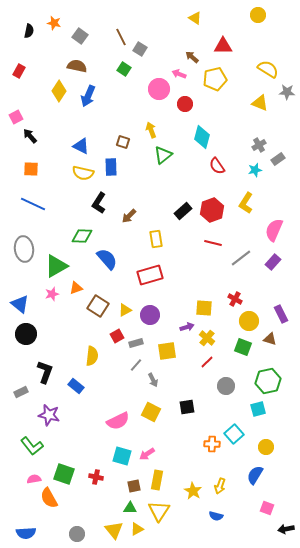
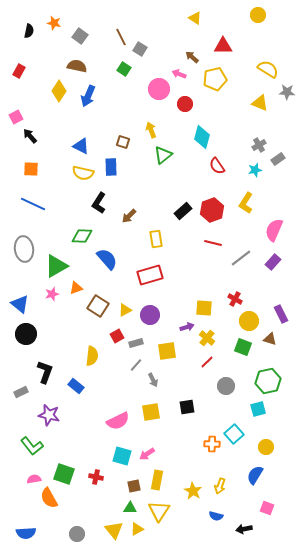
yellow square at (151, 412): rotated 36 degrees counterclockwise
black arrow at (286, 529): moved 42 px left
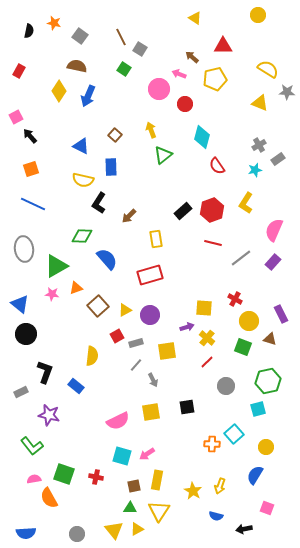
brown square at (123, 142): moved 8 px left, 7 px up; rotated 24 degrees clockwise
orange square at (31, 169): rotated 21 degrees counterclockwise
yellow semicircle at (83, 173): moved 7 px down
pink star at (52, 294): rotated 24 degrees clockwise
brown square at (98, 306): rotated 15 degrees clockwise
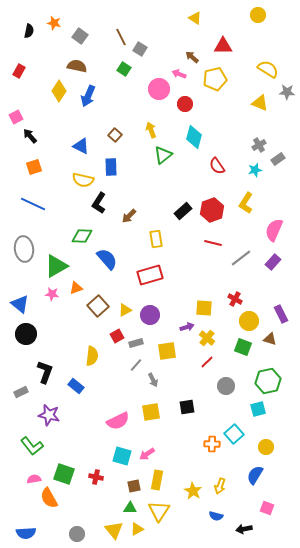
cyan diamond at (202, 137): moved 8 px left
orange square at (31, 169): moved 3 px right, 2 px up
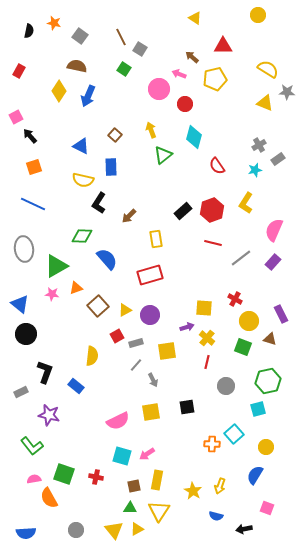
yellow triangle at (260, 103): moved 5 px right
red line at (207, 362): rotated 32 degrees counterclockwise
gray circle at (77, 534): moved 1 px left, 4 px up
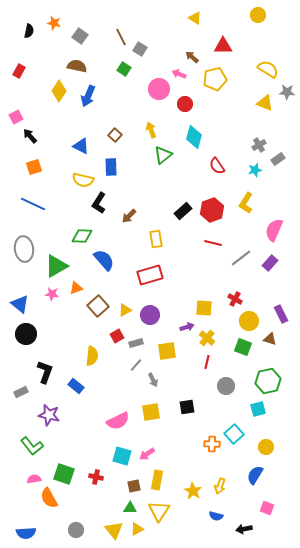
blue semicircle at (107, 259): moved 3 px left, 1 px down
purple rectangle at (273, 262): moved 3 px left, 1 px down
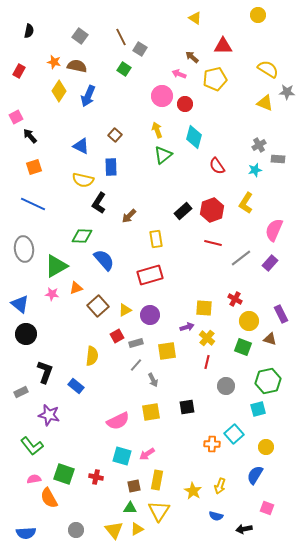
orange star at (54, 23): moved 39 px down
pink circle at (159, 89): moved 3 px right, 7 px down
yellow arrow at (151, 130): moved 6 px right
gray rectangle at (278, 159): rotated 40 degrees clockwise
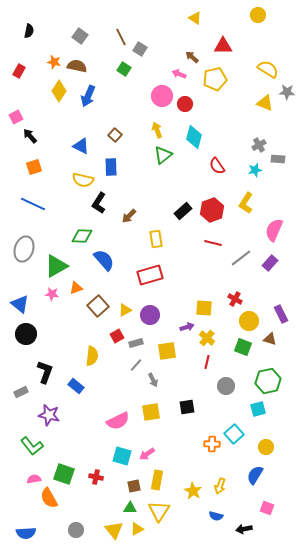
gray ellipse at (24, 249): rotated 25 degrees clockwise
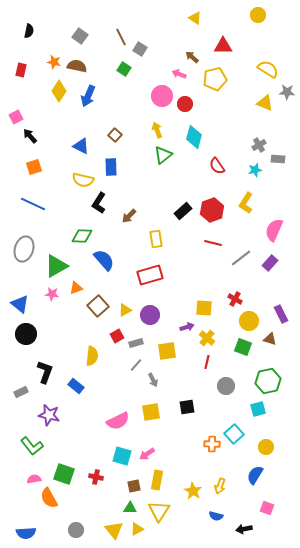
red rectangle at (19, 71): moved 2 px right, 1 px up; rotated 16 degrees counterclockwise
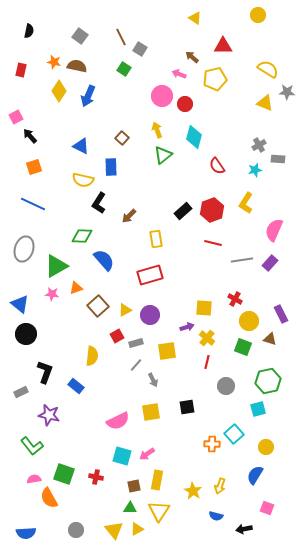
brown square at (115, 135): moved 7 px right, 3 px down
gray line at (241, 258): moved 1 px right, 2 px down; rotated 30 degrees clockwise
